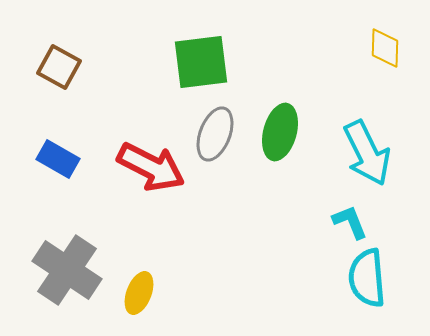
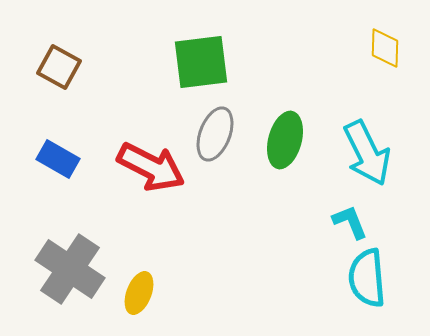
green ellipse: moved 5 px right, 8 px down
gray cross: moved 3 px right, 1 px up
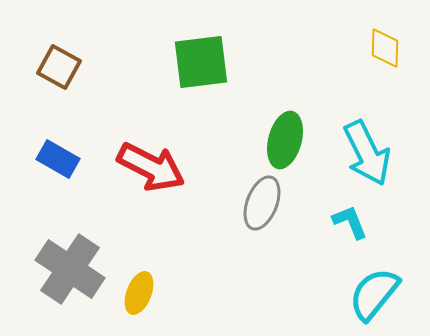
gray ellipse: moved 47 px right, 69 px down
cyan semicircle: moved 7 px right, 16 px down; rotated 44 degrees clockwise
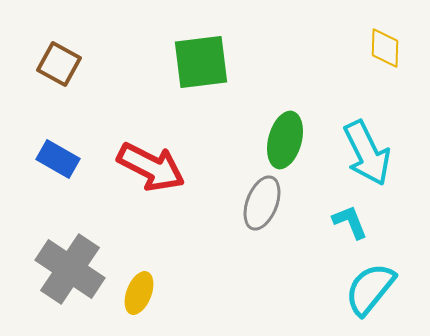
brown square: moved 3 px up
cyan semicircle: moved 4 px left, 5 px up
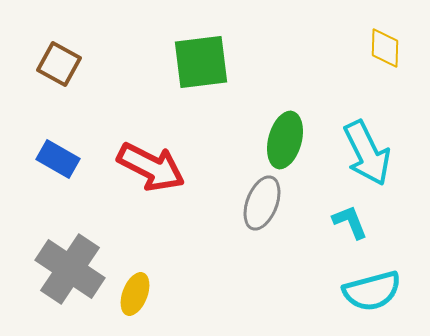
cyan semicircle: moved 2 px right, 2 px down; rotated 144 degrees counterclockwise
yellow ellipse: moved 4 px left, 1 px down
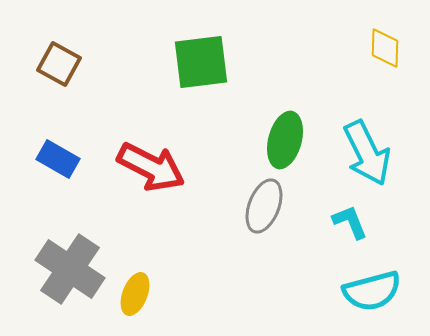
gray ellipse: moved 2 px right, 3 px down
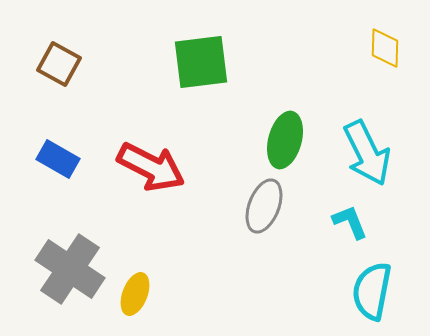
cyan semicircle: rotated 116 degrees clockwise
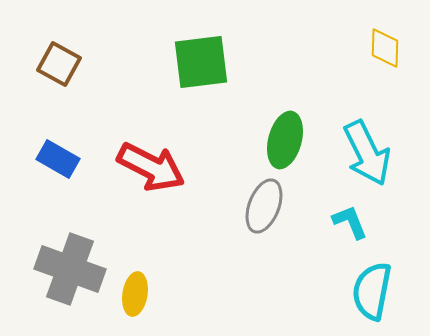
gray cross: rotated 14 degrees counterclockwise
yellow ellipse: rotated 12 degrees counterclockwise
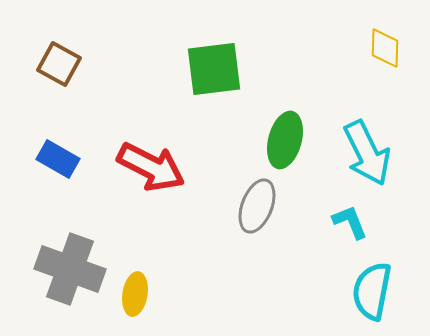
green square: moved 13 px right, 7 px down
gray ellipse: moved 7 px left
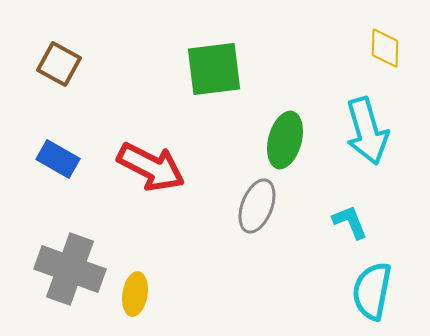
cyan arrow: moved 22 px up; rotated 10 degrees clockwise
